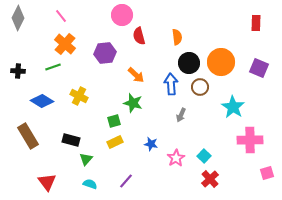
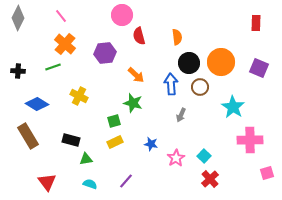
blue diamond: moved 5 px left, 3 px down
green triangle: rotated 40 degrees clockwise
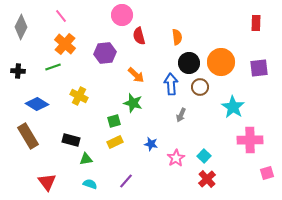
gray diamond: moved 3 px right, 9 px down
purple square: rotated 30 degrees counterclockwise
red cross: moved 3 px left
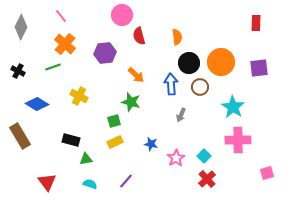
black cross: rotated 24 degrees clockwise
green star: moved 2 px left, 1 px up
brown rectangle: moved 8 px left
pink cross: moved 12 px left
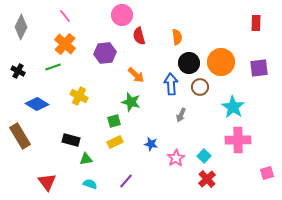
pink line: moved 4 px right
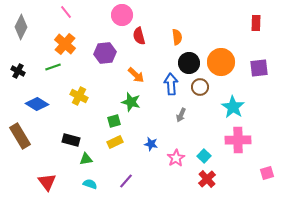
pink line: moved 1 px right, 4 px up
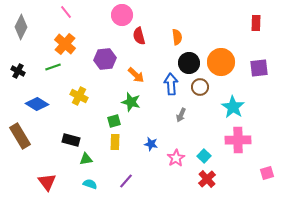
purple hexagon: moved 6 px down
yellow rectangle: rotated 63 degrees counterclockwise
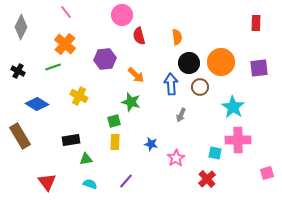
black rectangle: rotated 24 degrees counterclockwise
cyan square: moved 11 px right, 3 px up; rotated 32 degrees counterclockwise
